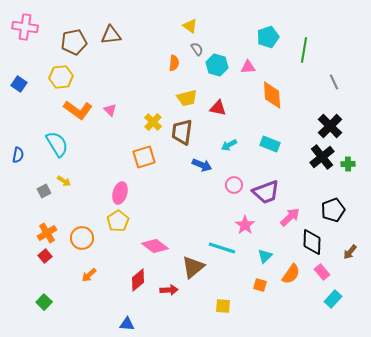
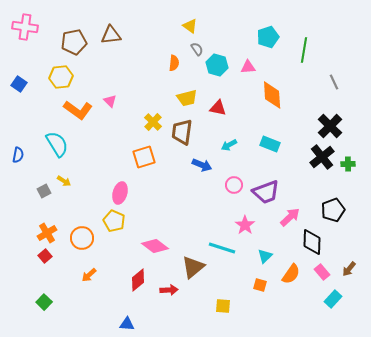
pink triangle at (110, 110): moved 9 px up
yellow pentagon at (118, 221): moved 4 px left; rotated 15 degrees counterclockwise
brown arrow at (350, 252): moved 1 px left, 17 px down
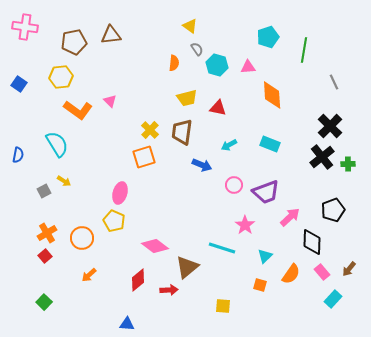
yellow cross at (153, 122): moved 3 px left, 8 px down
brown triangle at (193, 267): moved 6 px left
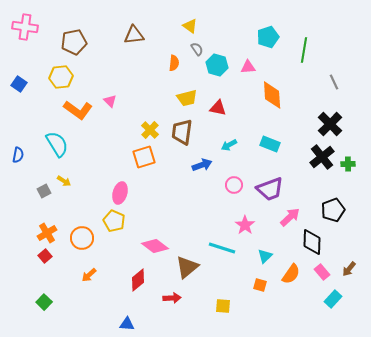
brown triangle at (111, 35): moved 23 px right
black cross at (330, 126): moved 2 px up
blue arrow at (202, 165): rotated 42 degrees counterclockwise
purple trapezoid at (266, 192): moved 4 px right, 3 px up
red arrow at (169, 290): moved 3 px right, 8 px down
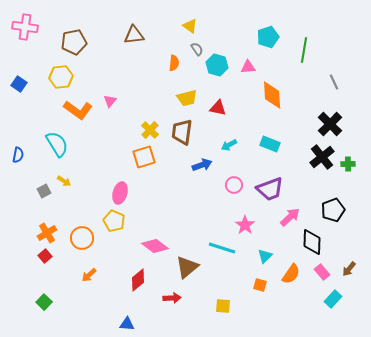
pink triangle at (110, 101): rotated 24 degrees clockwise
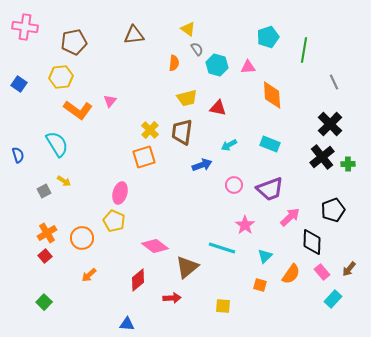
yellow triangle at (190, 26): moved 2 px left, 3 px down
blue semicircle at (18, 155): rotated 28 degrees counterclockwise
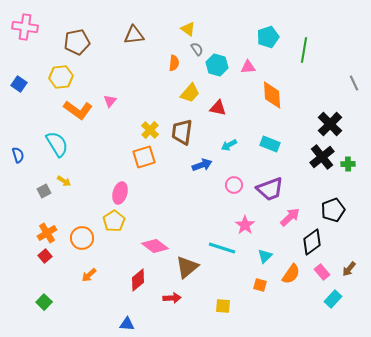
brown pentagon at (74, 42): moved 3 px right
gray line at (334, 82): moved 20 px right, 1 px down
yellow trapezoid at (187, 98): moved 3 px right, 5 px up; rotated 35 degrees counterclockwise
yellow pentagon at (114, 221): rotated 15 degrees clockwise
black diamond at (312, 242): rotated 52 degrees clockwise
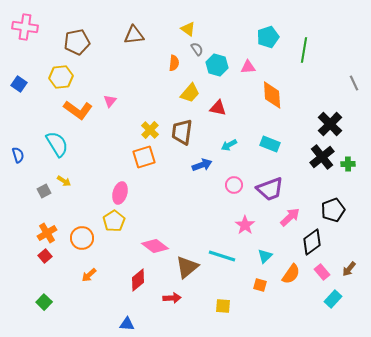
cyan line at (222, 248): moved 8 px down
